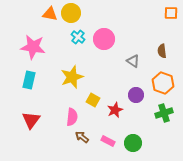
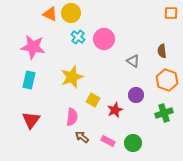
orange triangle: rotated 14 degrees clockwise
orange hexagon: moved 4 px right, 3 px up
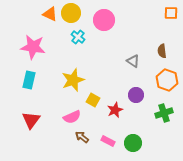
pink circle: moved 19 px up
yellow star: moved 1 px right, 3 px down
pink semicircle: rotated 60 degrees clockwise
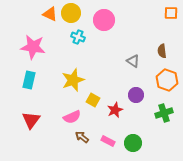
cyan cross: rotated 16 degrees counterclockwise
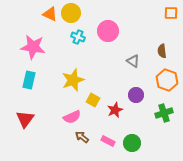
pink circle: moved 4 px right, 11 px down
red triangle: moved 6 px left, 1 px up
green circle: moved 1 px left
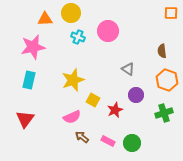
orange triangle: moved 5 px left, 5 px down; rotated 28 degrees counterclockwise
pink star: rotated 20 degrees counterclockwise
gray triangle: moved 5 px left, 8 px down
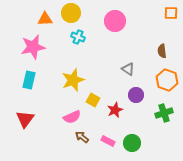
pink circle: moved 7 px right, 10 px up
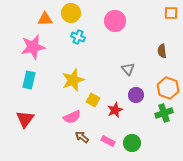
gray triangle: rotated 16 degrees clockwise
orange hexagon: moved 1 px right, 8 px down
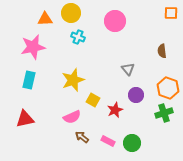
red triangle: rotated 42 degrees clockwise
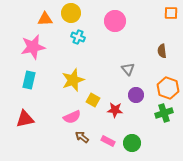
red star: rotated 28 degrees clockwise
